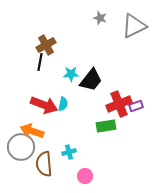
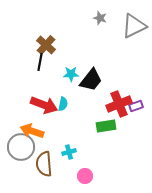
brown cross: rotated 18 degrees counterclockwise
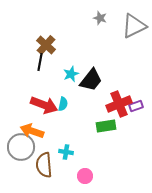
cyan star: rotated 21 degrees counterclockwise
cyan cross: moved 3 px left; rotated 24 degrees clockwise
brown semicircle: moved 1 px down
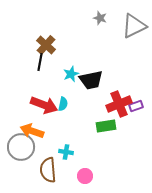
black trapezoid: rotated 40 degrees clockwise
brown semicircle: moved 4 px right, 5 px down
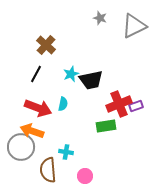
black line: moved 4 px left, 12 px down; rotated 18 degrees clockwise
red arrow: moved 6 px left, 3 px down
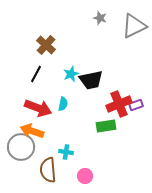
purple rectangle: moved 1 px up
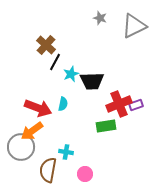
black line: moved 19 px right, 12 px up
black trapezoid: moved 1 px right, 1 px down; rotated 10 degrees clockwise
orange arrow: rotated 55 degrees counterclockwise
brown semicircle: rotated 15 degrees clockwise
pink circle: moved 2 px up
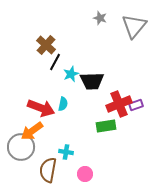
gray triangle: rotated 24 degrees counterclockwise
red arrow: moved 3 px right
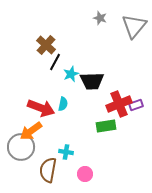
orange arrow: moved 1 px left
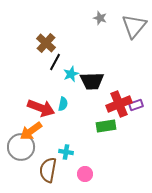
brown cross: moved 2 px up
